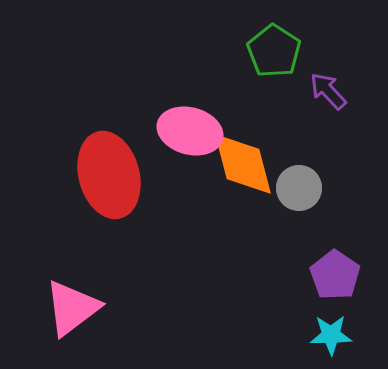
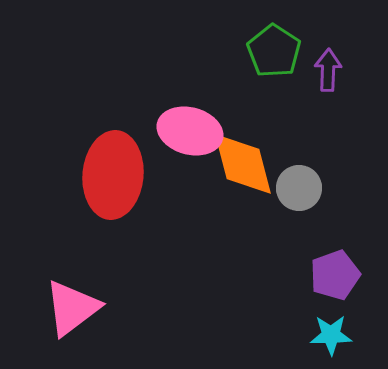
purple arrow: moved 21 px up; rotated 45 degrees clockwise
red ellipse: moved 4 px right; rotated 20 degrees clockwise
purple pentagon: rotated 18 degrees clockwise
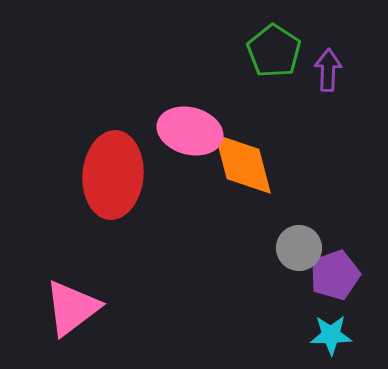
gray circle: moved 60 px down
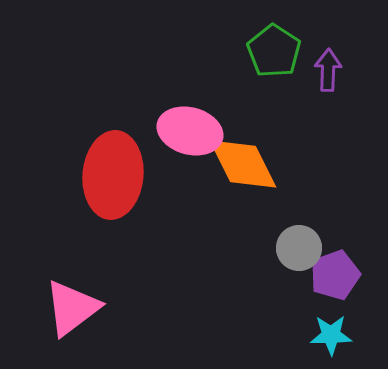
orange diamond: rotated 12 degrees counterclockwise
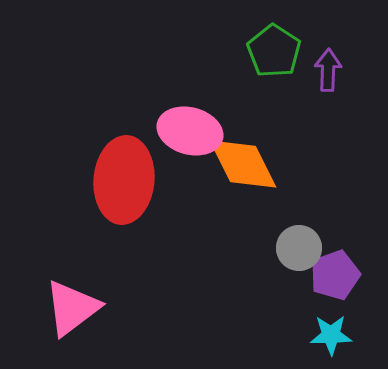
red ellipse: moved 11 px right, 5 px down
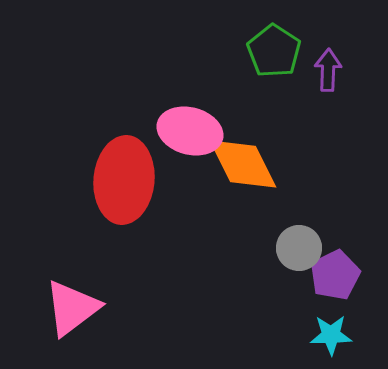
purple pentagon: rotated 6 degrees counterclockwise
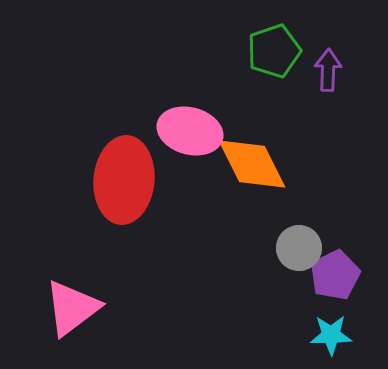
green pentagon: rotated 20 degrees clockwise
orange diamond: moved 9 px right
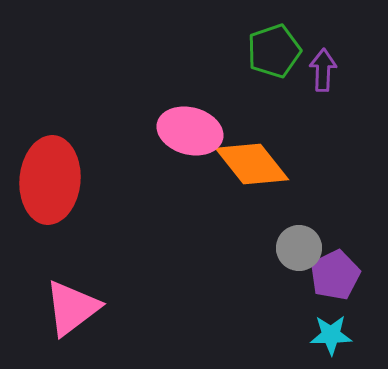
purple arrow: moved 5 px left
orange diamond: rotated 12 degrees counterclockwise
red ellipse: moved 74 px left
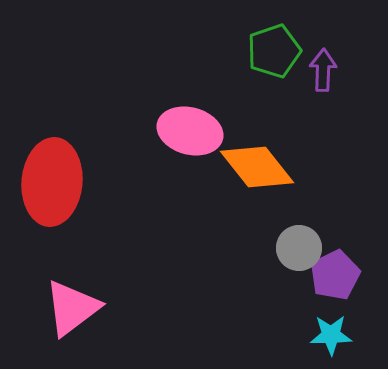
orange diamond: moved 5 px right, 3 px down
red ellipse: moved 2 px right, 2 px down
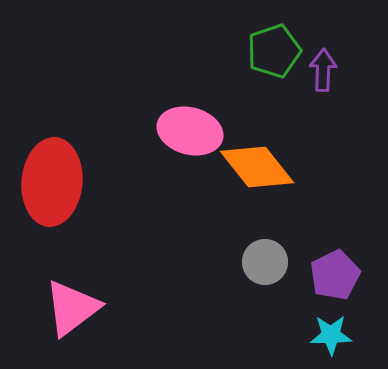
gray circle: moved 34 px left, 14 px down
